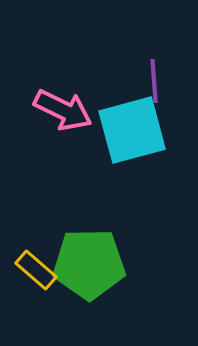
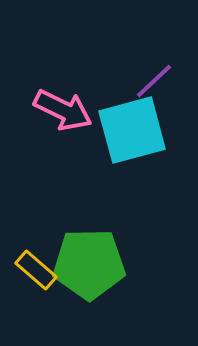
purple line: rotated 51 degrees clockwise
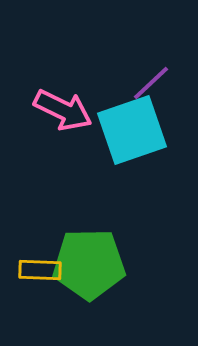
purple line: moved 3 px left, 2 px down
cyan square: rotated 4 degrees counterclockwise
yellow rectangle: moved 4 px right; rotated 39 degrees counterclockwise
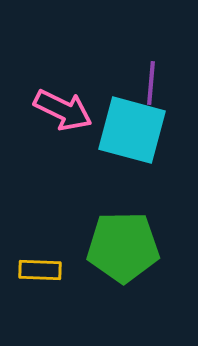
purple line: rotated 42 degrees counterclockwise
cyan square: rotated 34 degrees clockwise
green pentagon: moved 34 px right, 17 px up
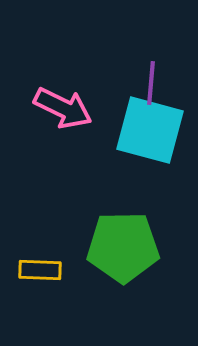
pink arrow: moved 2 px up
cyan square: moved 18 px right
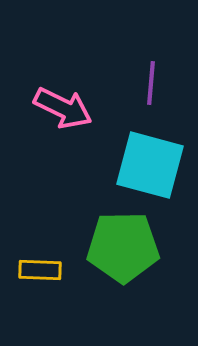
cyan square: moved 35 px down
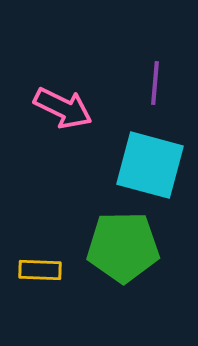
purple line: moved 4 px right
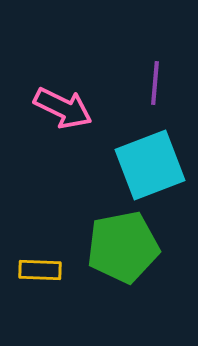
cyan square: rotated 36 degrees counterclockwise
green pentagon: rotated 10 degrees counterclockwise
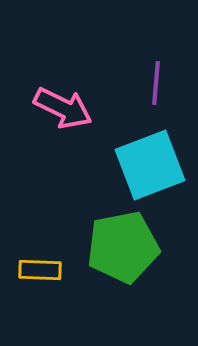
purple line: moved 1 px right
